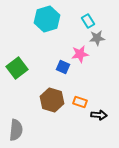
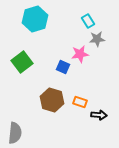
cyan hexagon: moved 12 px left
gray star: moved 1 px down
green square: moved 5 px right, 6 px up
gray semicircle: moved 1 px left, 3 px down
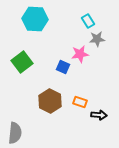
cyan hexagon: rotated 20 degrees clockwise
brown hexagon: moved 2 px left, 1 px down; rotated 10 degrees clockwise
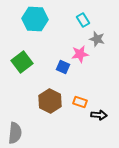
cyan rectangle: moved 5 px left, 1 px up
gray star: rotated 21 degrees clockwise
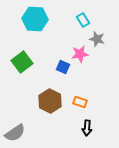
black arrow: moved 12 px left, 13 px down; rotated 91 degrees clockwise
gray semicircle: rotated 50 degrees clockwise
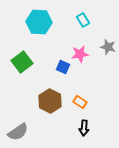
cyan hexagon: moved 4 px right, 3 px down
gray star: moved 11 px right, 8 px down
orange rectangle: rotated 16 degrees clockwise
black arrow: moved 3 px left
gray semicircle: moved 3 px right, 1 px up
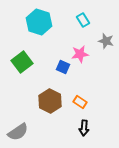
cyan hexagon: rotated 15 degrees clockwise
gray star: moved 2 px left, 6 px up
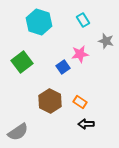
blue square: rotated 32 degrees clockwise
black arrow: moved 2 px right, 4 px up; rotated 84 degrees clockwise
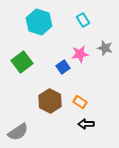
gray star: moved 1 px left, 7 px down
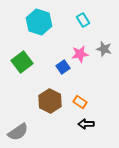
gray star: moved 1 px left, 1 px down
